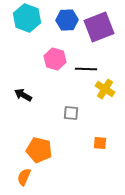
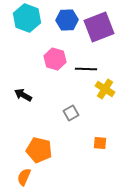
gray square: rotated 35 degrees counterclockwise
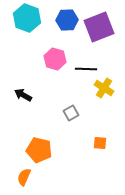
yellow cross: moved 1 px left, 1 px up
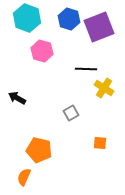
blue hexagon: moved 2 px right, 1 px up; rotated 20 degrees clockwise
pink hexagon: moved 13 px left, 8 px up
black arrow: moved 6 px left, 3 px down
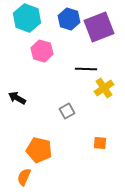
yellow cross: rotated 24 degrees clockwise
gray square: moved 4 px left, 2 px up
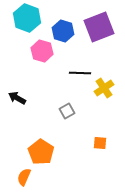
blue hexagon: moved 6 px left, 12 px down
black line: moved 6 px left, 4 px down
orange pentagon: moved 2 px right, 2 px down; rotated 20 degrees clockwise
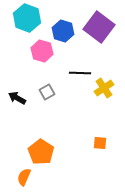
purple square: rotated 32 degrees counterclockwise
gray square: moved 20 px left, 19 px up
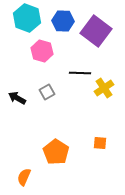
purple square: moved 3 px left, 4 px down
blue hexagon: moved 10 px up; rotated 15 degrees counterclockwise
orange pentagon: moved 15 px right
